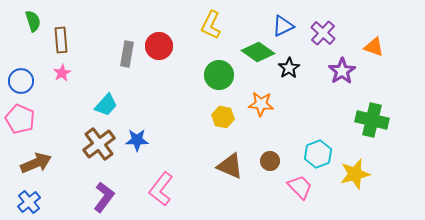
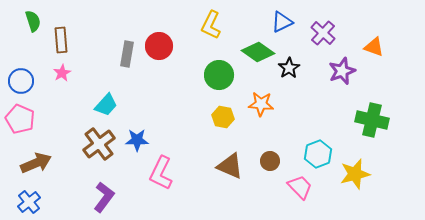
blue triangle: moved 1 px left, 4 px up
purple star: rotated 12 degrees clockwise
pink L-shape: moved 16 px up; rotated 12 degrees counterclockwise
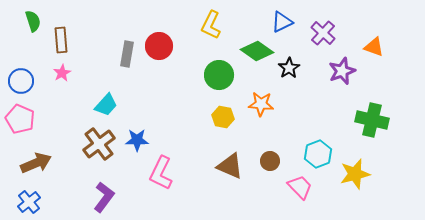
green diamond: moved 1 px left, 1 px up
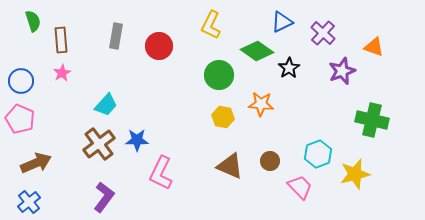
gray rectangle: moved 11 px left, 18 px up
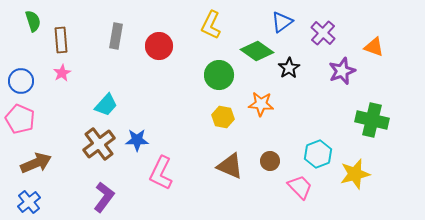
blue triangle: rotated 10 degrees counterclockwise
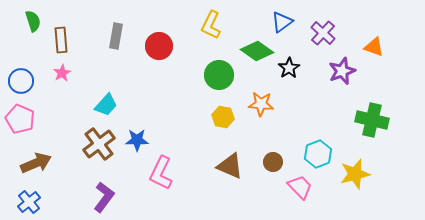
brown circle: moved 3 px right, 1 px down
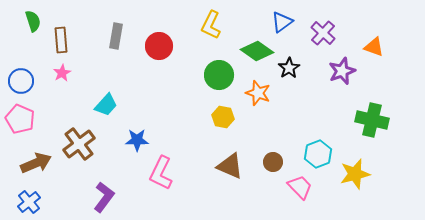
orange star: moved 3 px left, 11 px up; rotated 15 degrees clockwise
brown cross: moved 20 px left
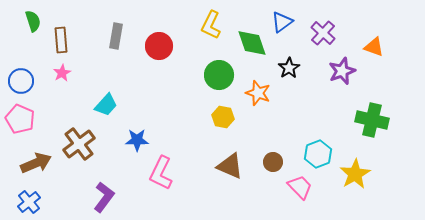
green diamond: moved 5 px left, 8 px up; rotated 36 degrees clockwise
yellow star: rotated 16 degrees counterclockwise
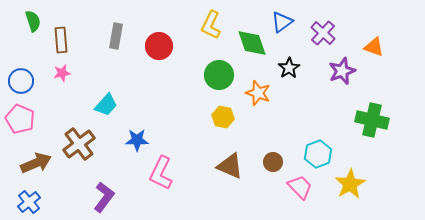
pink star: rotated 18 degrees clockwise
yellow star: moved 5 px left, 10 px down
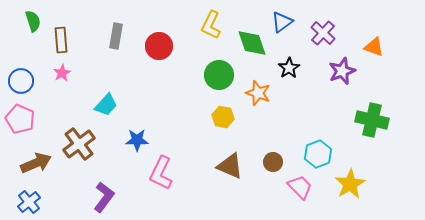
pink star: rotated 18 degrees counterclockwise
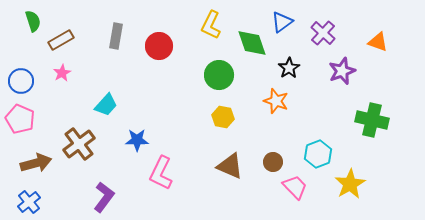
brown rectangle: rotated 65 degrees clockwise
orange triangle: moved 4 px right, 5 px up
orange star: moved 18 px right, 8 px down
brown arrow: rotated 8 degrees clockwise
pink trapezoid: moved 5 px left
